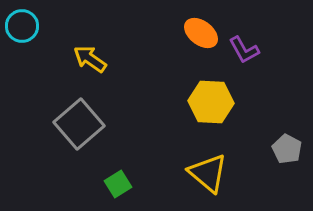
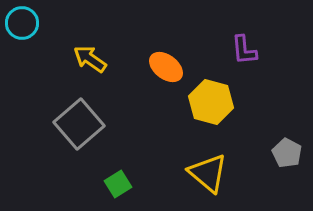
cyan circle: moved 3 px up
orange ellipse: moved 35 px left, 34 px down
purple L-shape: rotated 24 degrees clockwise
yellow hexagon: rotated 12 degrees clockwise
gray pentagon: moved 4 px down
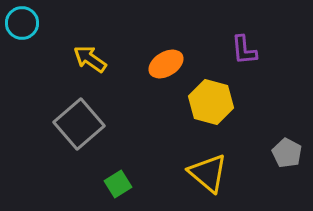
orange ellipse: moved 3 px up; rotated 68 degrees counterclockwise
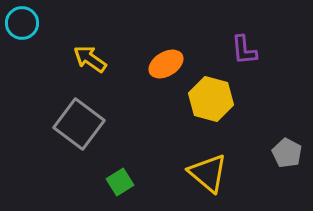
yellow hexagon: moved 3 px up
gray square: rotated 12 degrees counterclockwise
green square: moved 2 px right, 2 px up
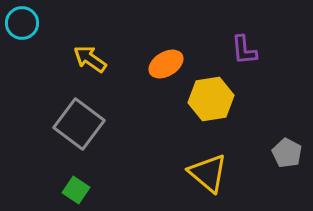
yellow hexagon: rotated 24 degrees counterclockwise
green square: moved 44 px left, 8 px down; rotated 24 degrees counterclockwise
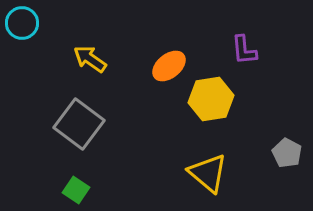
orange ellipse: moved 3 px right, 2 px down; rotated 8 degrees counterclockwise
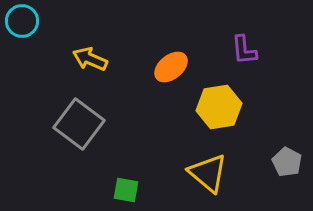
cyan circle: moved 2 px up
yellow arrow: rotated 12 degrees counterclockwise
orange ellipse: moved 2 px right, 1 px down
yellow hexagon: moved 8 px right, 8 px down
gray pentagon: moved 9 px down
green square: moved 50 px right; rotated 24 degrees counterclockwise
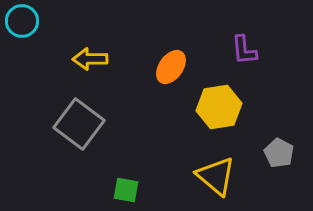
yellow arrow: rotated 24 degrees counterclockwise
orange ellipse: rotated 16 degrees counterclockwise
gray pentagon: moved 8 px left, 9 px up
yellow triangle: moved 8 px right, 3 px down
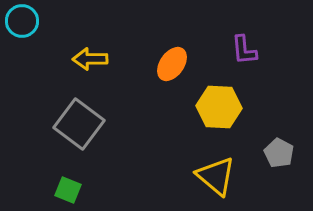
orange ellipse: moved 1 px right, 3 px up
yellow hexagon: rotated 12 degrees clockwise
green square: moved 58 px left; rotated 12 degrees clockwise
